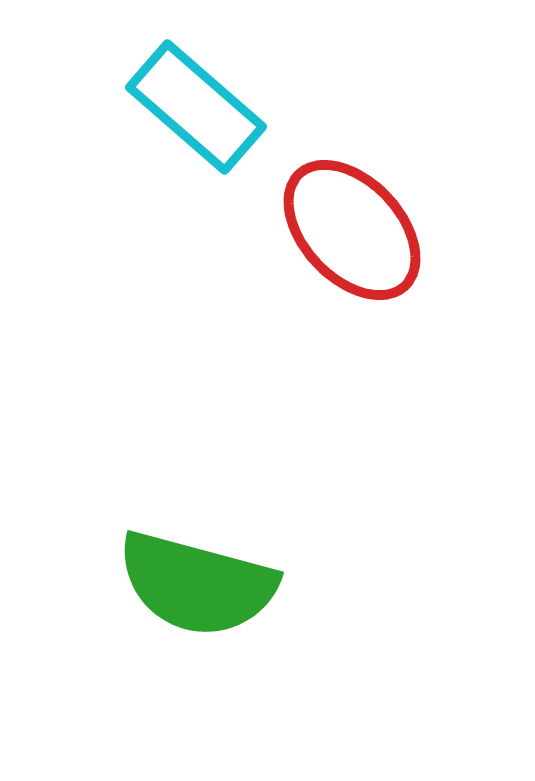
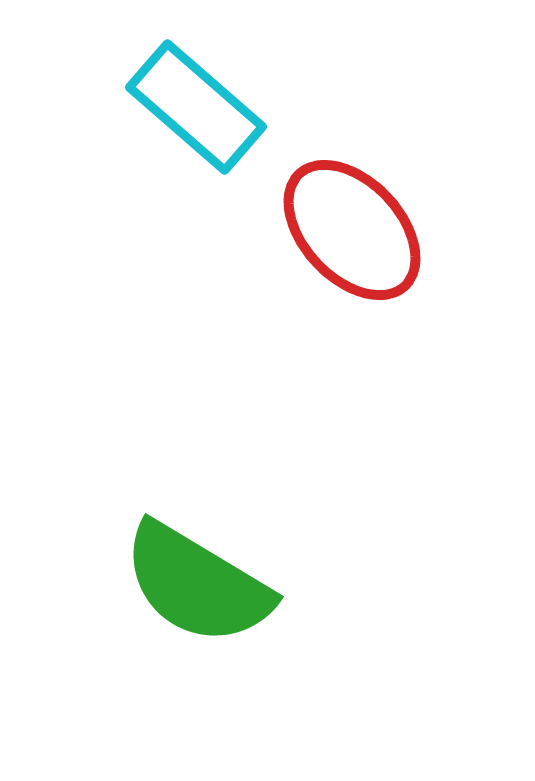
green semicircle: rotated 16 degrees clockwise
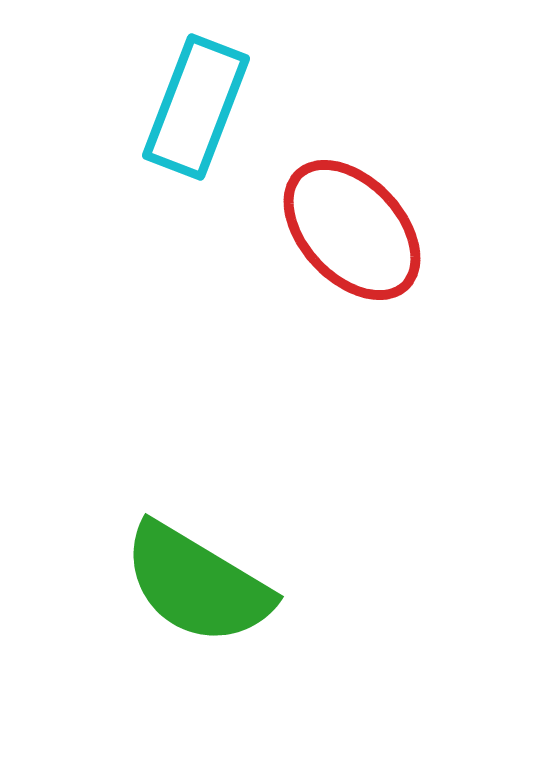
cyan rectangle: rotated 70 degrees clockwise
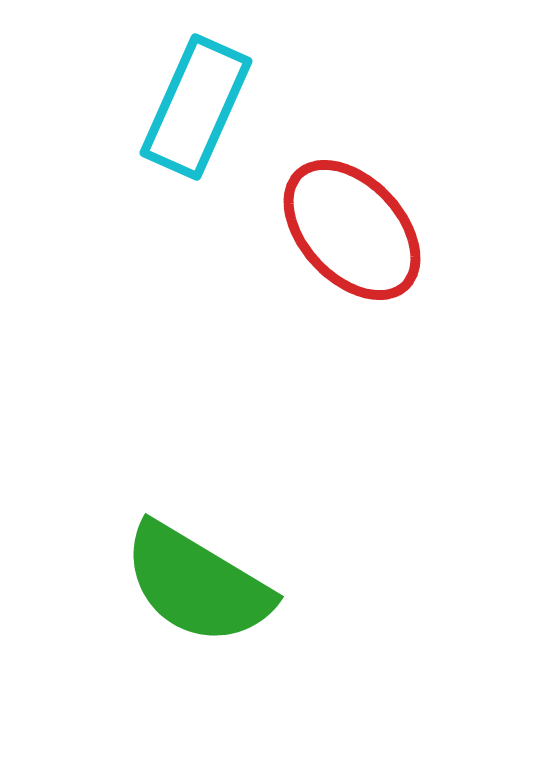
cyan rectangle: rotated 3 degrees clockwise
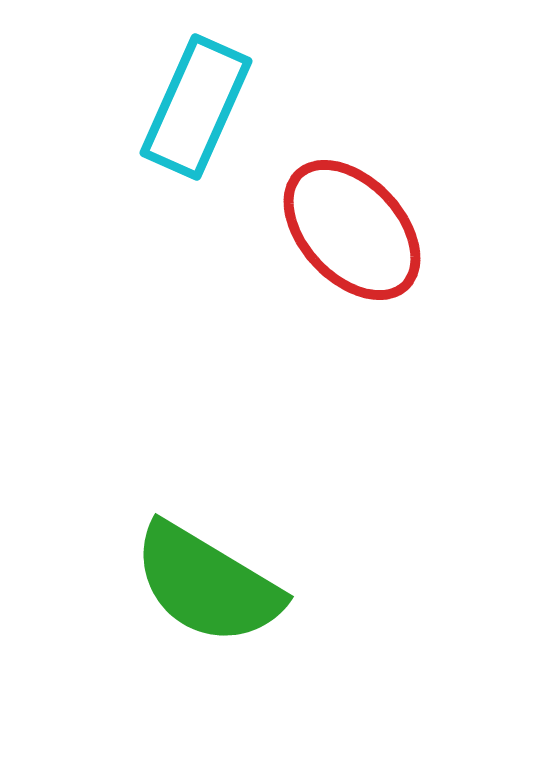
green semicircle: moved 10 px right
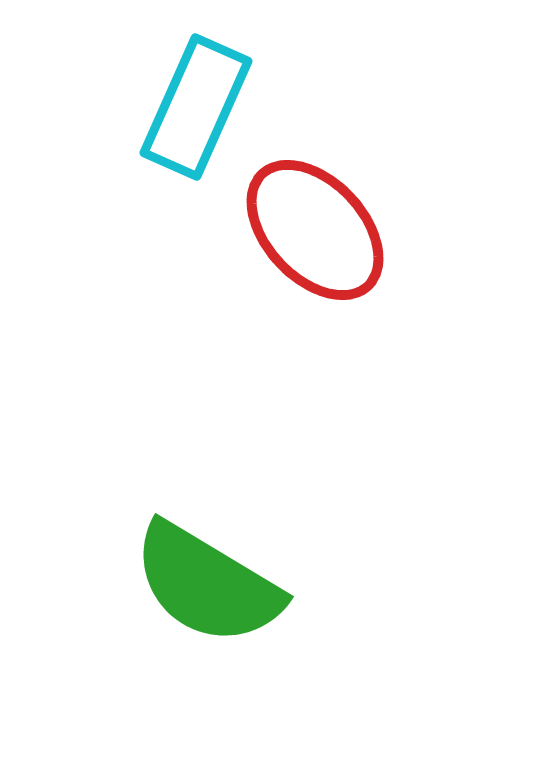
red ellipse: moved 37 px left
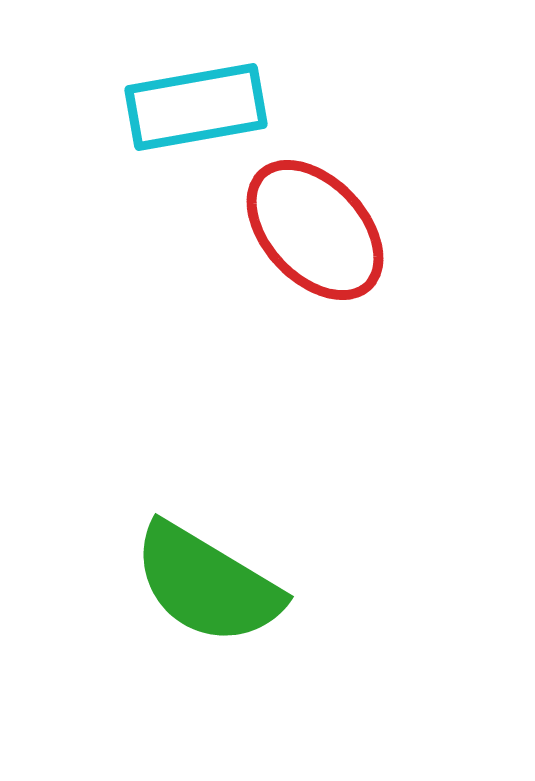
cyan rectangle: rotated 56 degrees clockwise
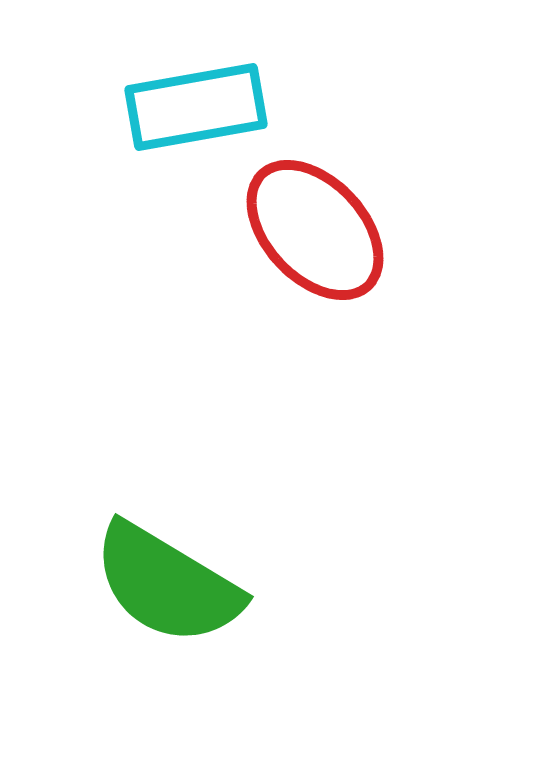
green semicircle: moved 40 px left
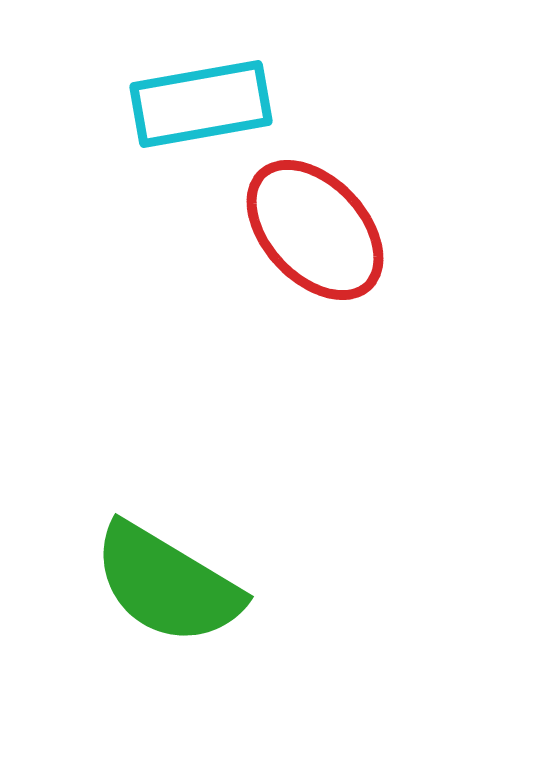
cyan rectangle: moved 5 px right, 3 px up
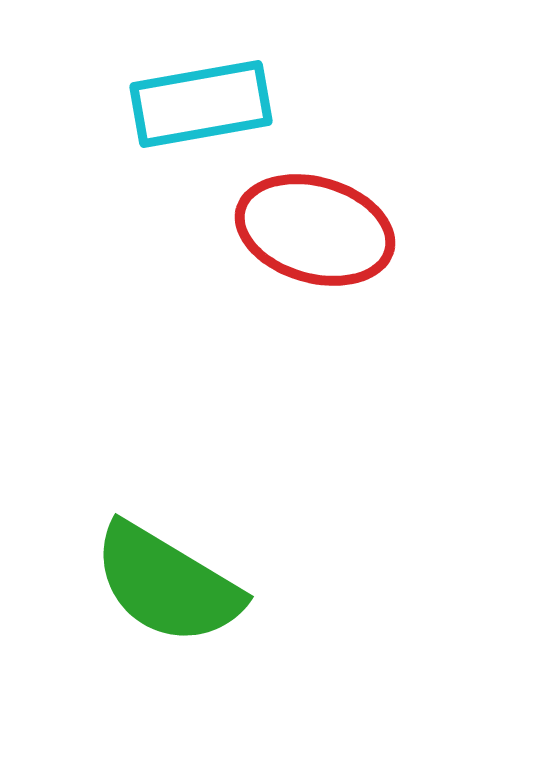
red ellipse: rotated 31 degrees counterclockwise
